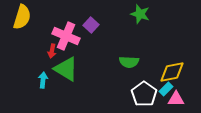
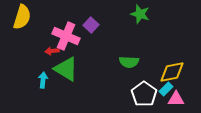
red arrow: rotated 72 degrees clockwise
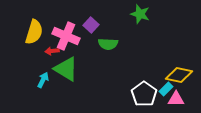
yellow semicircle: moved 12 px right, 15 px down
green semicircle: moved 21 px left, 18 px up
yellow diamond: moved 7 px right, 3 px down; rotated 24 degrees clockwise
cyan arrow: rotated 21 degrees clockwise
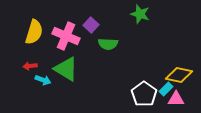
red arrow: moved 22 px left, 15 px down
cyan arrow: rotated 84 degrees clockwise
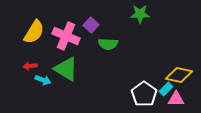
green star: rotated 18 degrees counterclockwise
yellow semicircle: rotated 15 degrees clockwise
